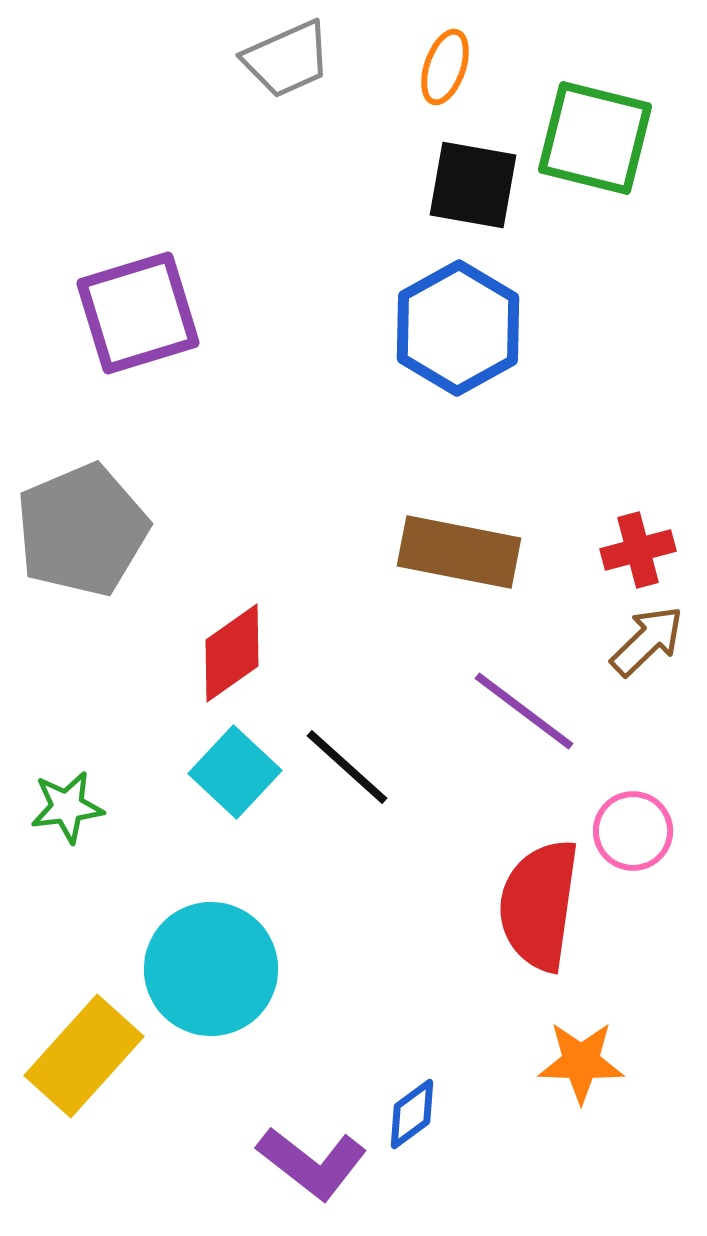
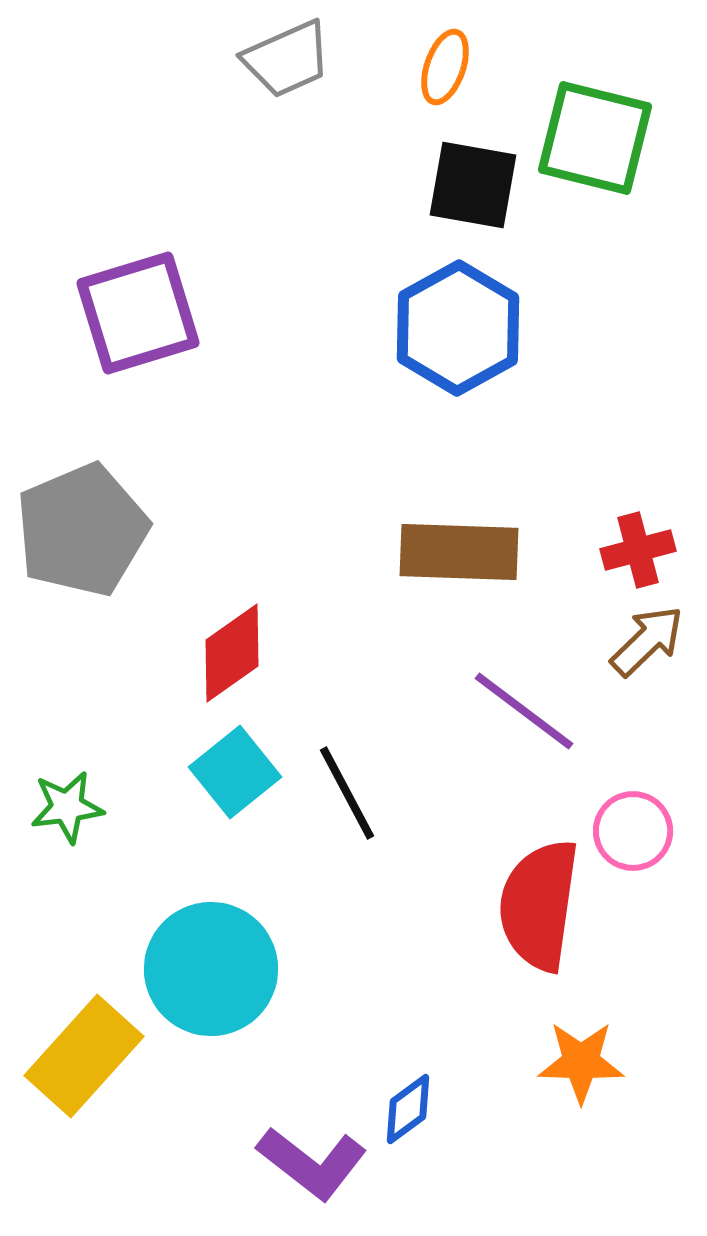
brown rectangle: rotated 9 degrees counterclockwise
black line: moved 26 px down; rotated 20 degrees clockwise
cyan square: rotated 8 degrees clockwise
blue diamond: moved 4 px left, 5 px up
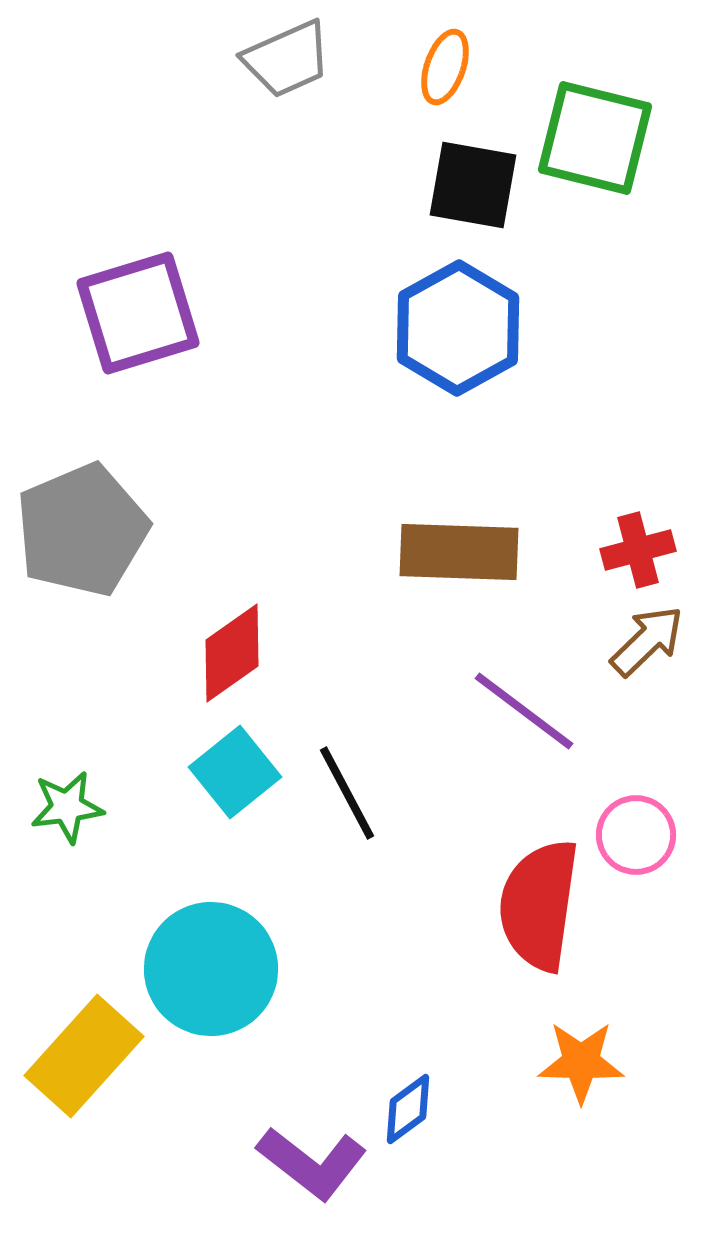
pink circle: moved 3 px right, 4 px down
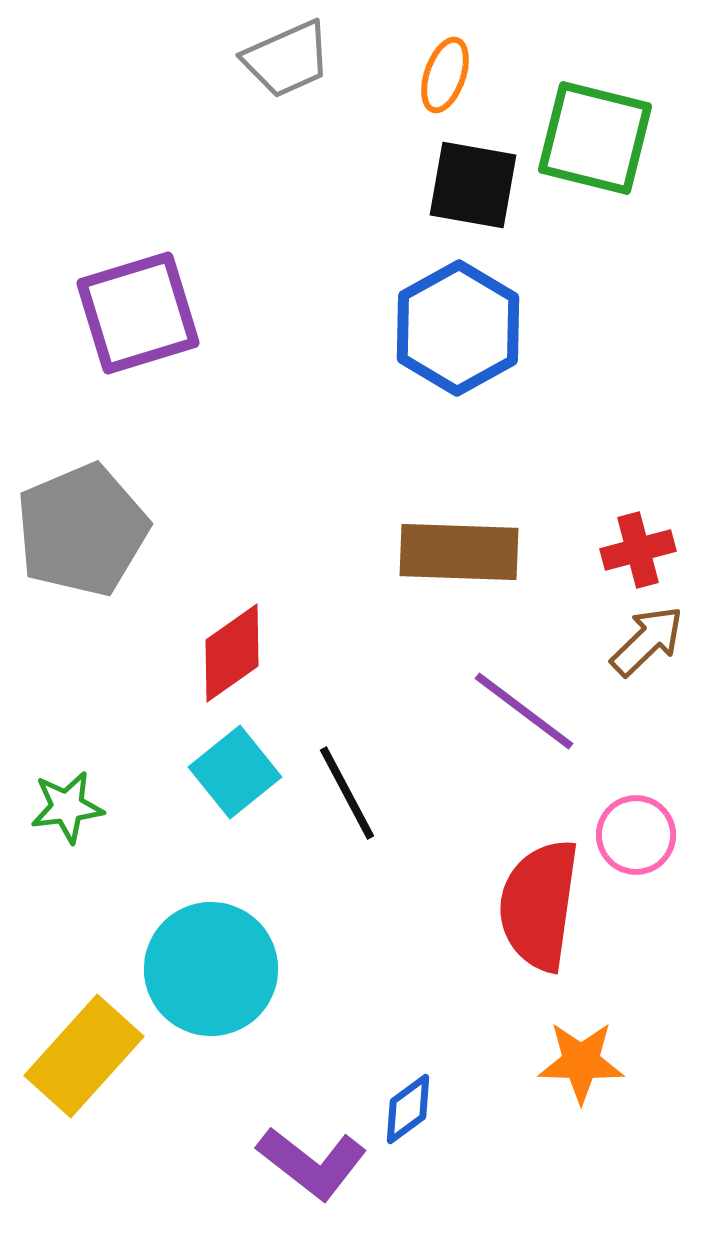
orange ellipse: moved 8 px down
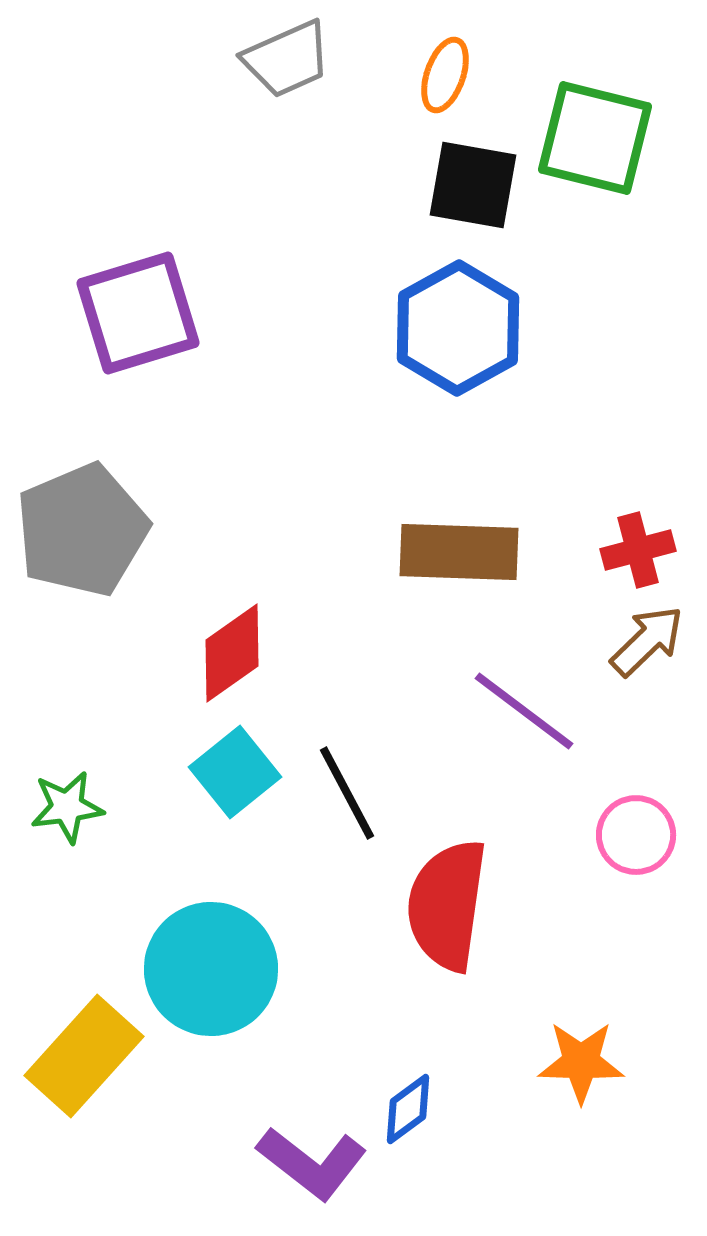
red semicircle: moved 92 px left
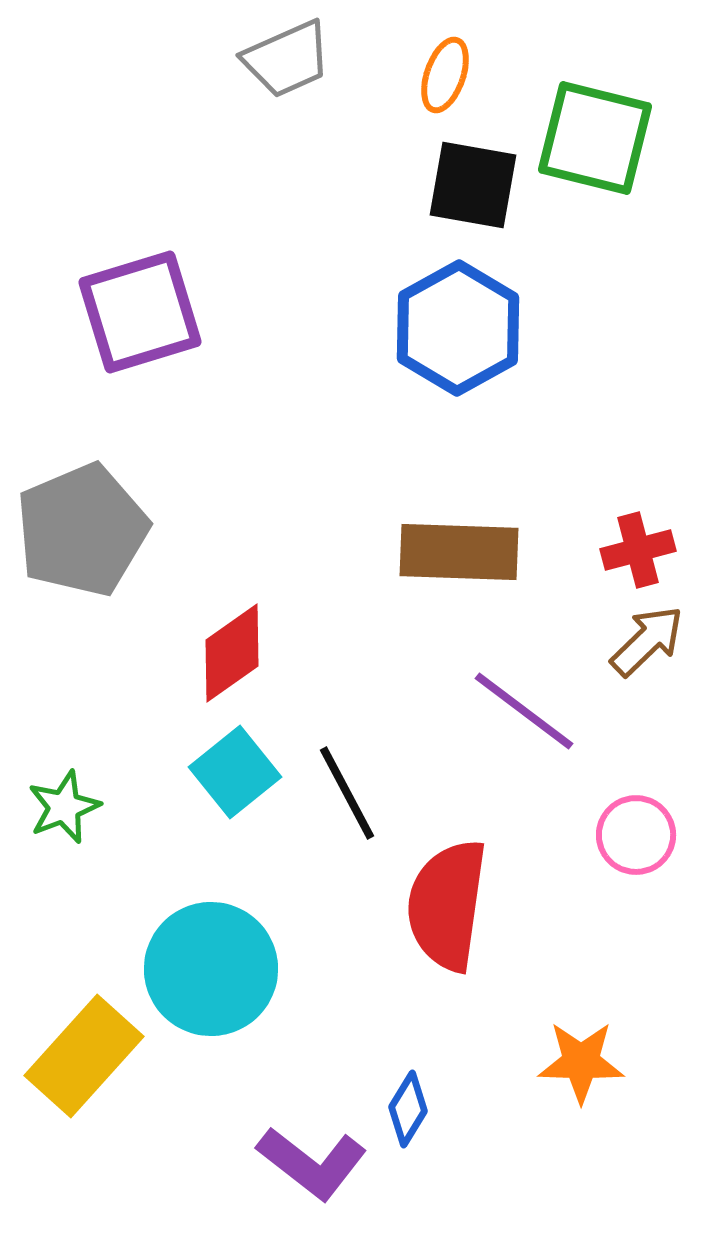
purple square: moved 2 px right, 1 px up
green star: moved 3 px left; rotated 14 degrees counterclockwise
blue diamond: rotated 22 degrees counterclockwise
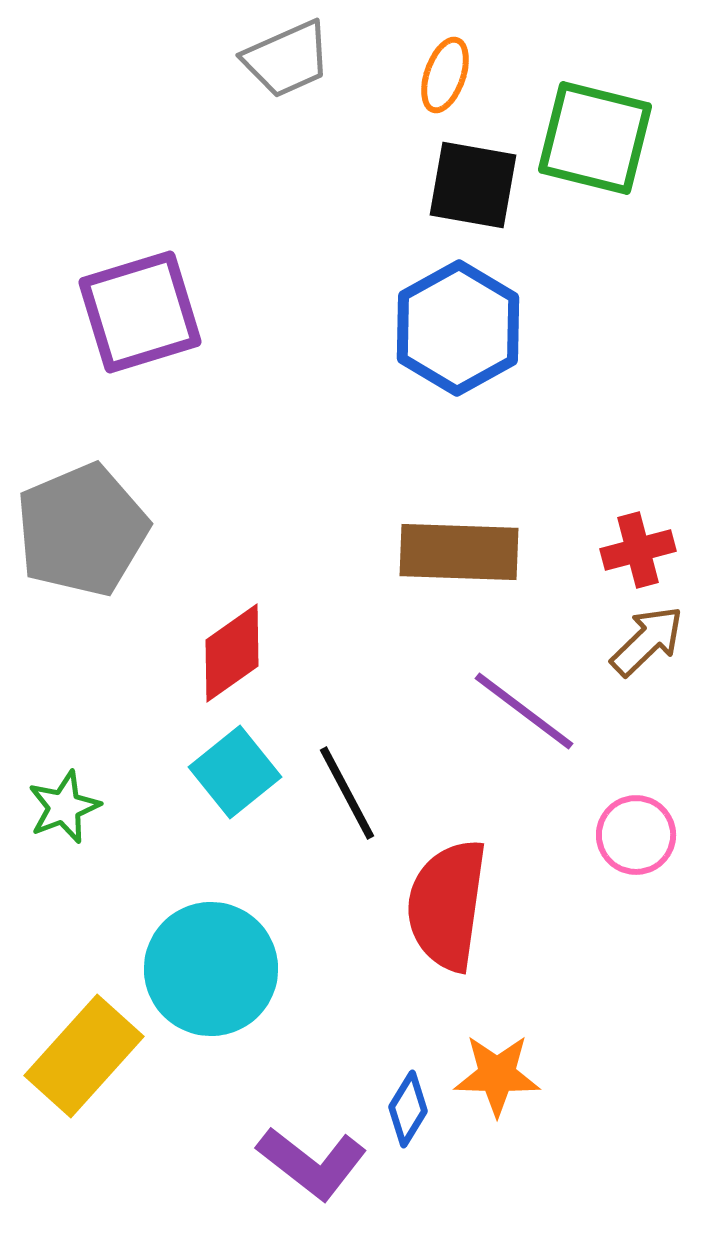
orange star: moved 84 px left, 13 px down
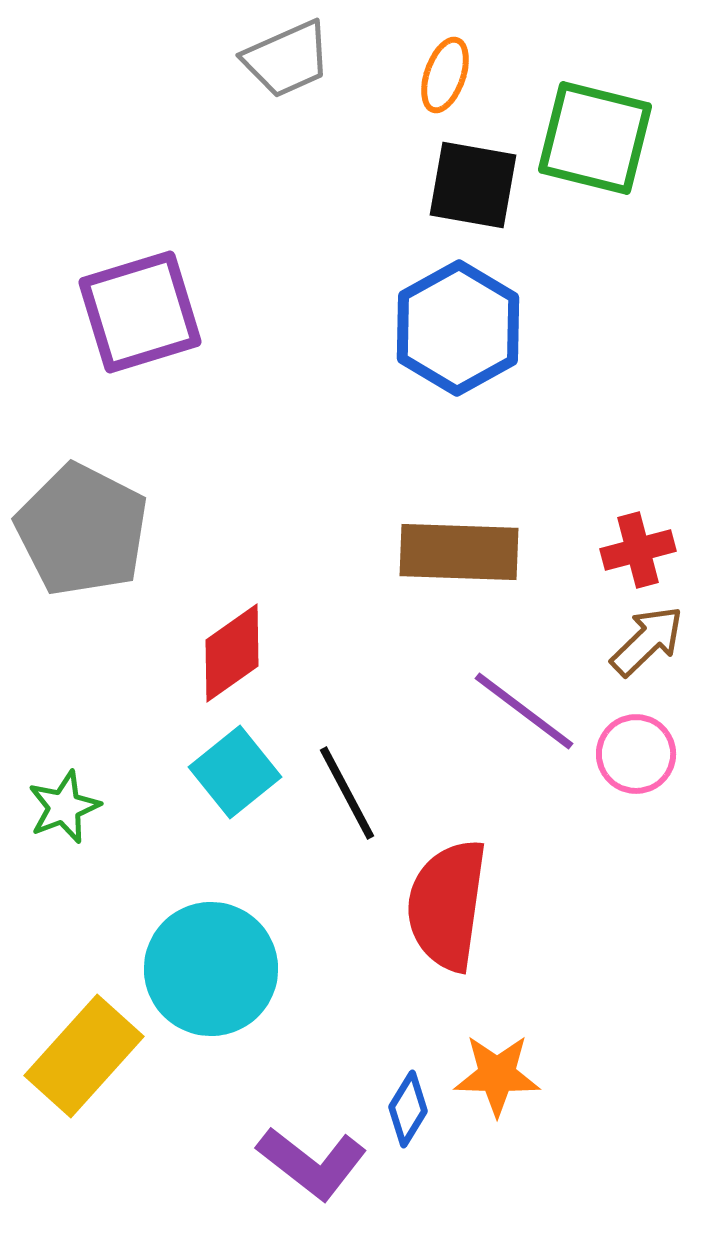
gray pentagon: rotated 22 degrees counterclockwise
pink circle: moved 81 px up
